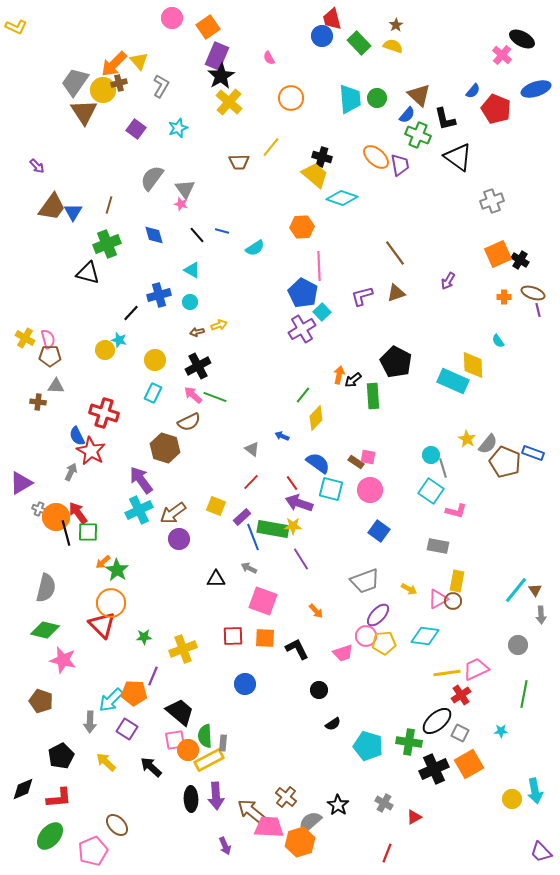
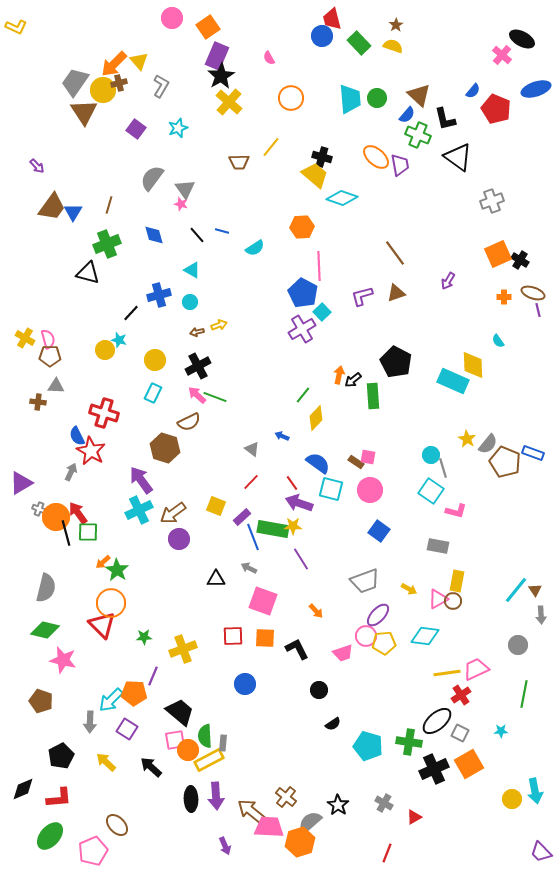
pink arrow at (193, 395): moved 4 px right
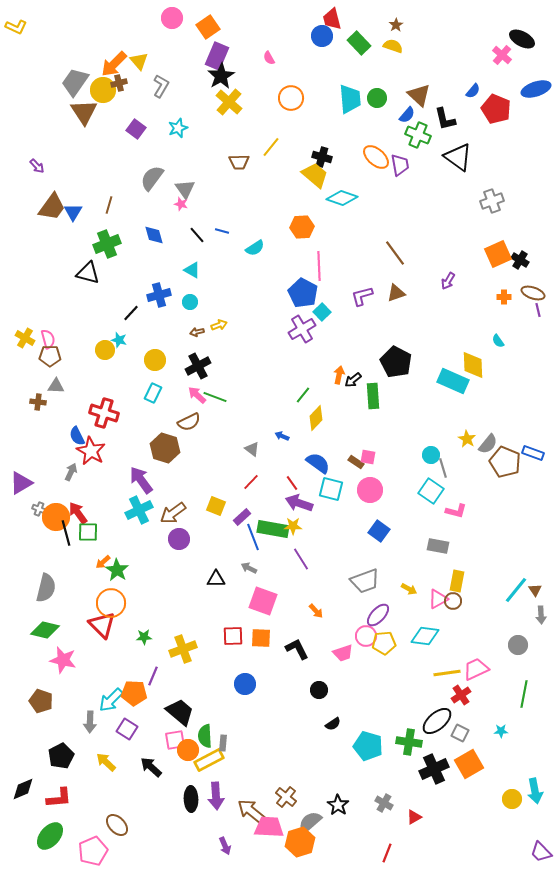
orange square at (265, 638): moved 4 px left
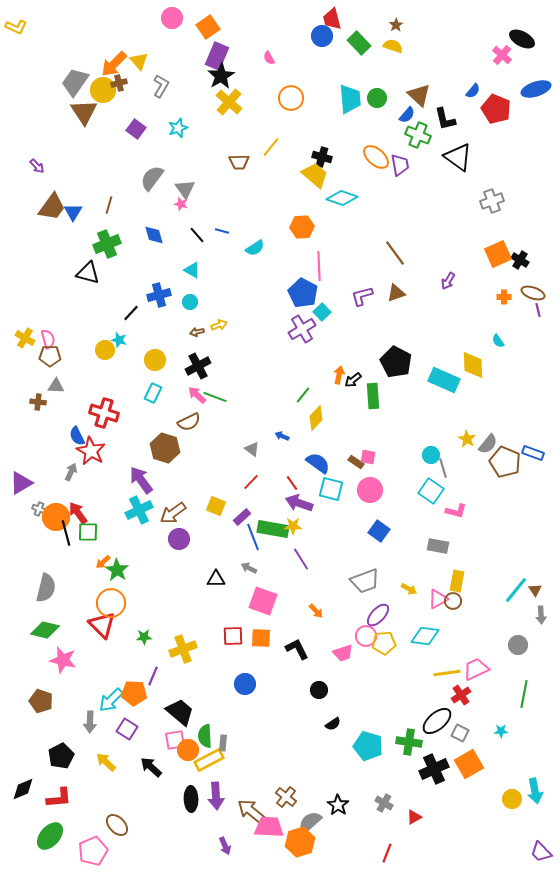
cyan rectangle at (453, 381): moved 9 px left, 1 px up
